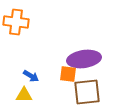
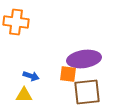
blue arrow: rotated 14 degrees counterclockwise
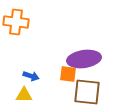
brown square: rotated 12 degrees clockwise
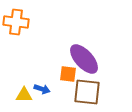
purple ellipse: rotated 56 degrees clockwise
blue arrow: moved 11 px right, 13 px down
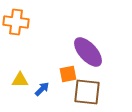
purple ellipse: moved 4 px right, 7 px up
orange square: rotated 18 degrees counterclockwise
blue arrow: rotated 63 degrees counterclockwise
yellow triangle: moved 4 px left, 15 px up
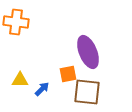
purple ellipse: rotated 20 degrees clockwise
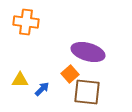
orange cross: moved 10 px right
purple ellipse: rotated 52 degrees counterclockwise
orange square: moved 2 px right; rotated 30 degrees counterclockwise
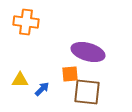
orange square: rotated 36 degrees clockwise
